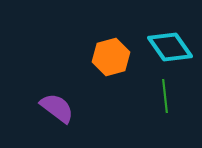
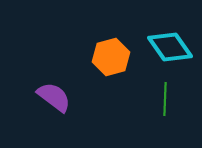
green line: moved 3 px down; rotated 8 degrees clockwise
purple semicircle: moved 3 px left, 11 px up
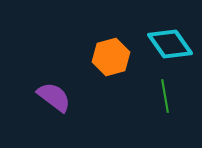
cyan diamond: moved 3 px up
green line: moved 3 px up; rotated 12 degrees counterclockwise
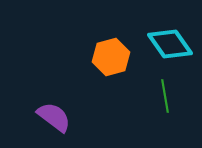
purple semicircle: moved 20 px down
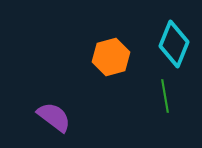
cyan diamond: moved 4 px right; rotated 57 degrees clockwise
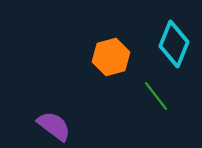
green line: moved 9 px left; rotated 28 degrees counterclockwise
purple semicircle: moved 9 px down
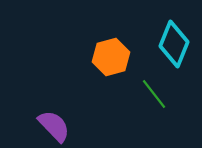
green line: moved 2 px left, 2 px up
purple semicircle: rotated 9 degrees clockwise
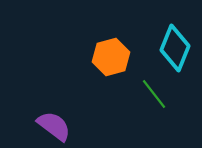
cyan diamond: moved 1 px right, 4 px down
purple semicircle: rotated 9 degrees counterclockwise
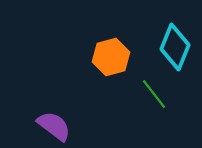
cyan diamond: moved 1 px up
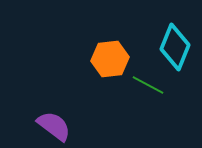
orange hexagon: moved 1 px left, 2 px down; rotated 9 degrees clockwise
green line: moved 6 px left, 9 px up; rotated 24 degrees counterclockwise
